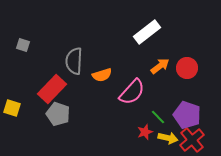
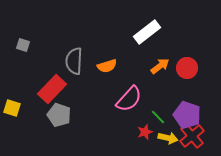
orange semicircle: moved 5 px right, 9 px up
pink semicircle: moved 3 px left, 7 px down
gray pentagon: moved 1 px right, 1 px down
red cross: moved 4 px up
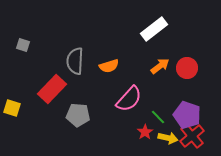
white rectangle: moved 7 px right, 3 px up
gray semicircle: moved 1 px right
orange semicircle: moved 2 px right
gray pentagon: moved 19 px right; rotated 15 degrees counterclockwise
red star: rotated 14 degrees counterclockwise
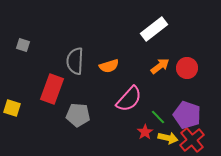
red rectangle: rotated 24 degrees counterclockwise
red cross: moved 4 px down
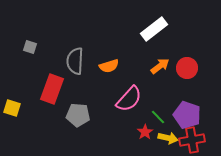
gray square: moved 7 px right, 2 px down
red cross: rotated 30 degrees clockwise
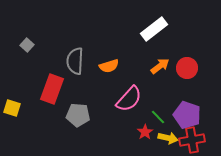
gray square: moved 3 px left, 2 px up; rotated 24 degrees clockwise
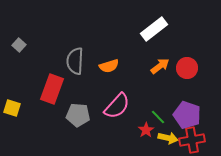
gray square: moved 8 px left
pink semicircle: moved 12 px left, 7 px down
red star: moved 1 px right, 2 px up
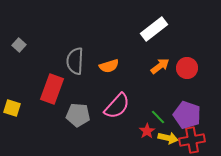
red star: moved 1 px right, 1 px down
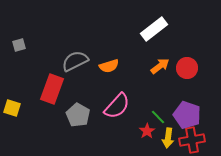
gray square: rotated 32 degrees clockwise
gray semicircle: rotated 60 degrees clockwise
gray pentagon: rotated 25 degrees clockwise
yellow arrow: rotated 84 degrees clockwise
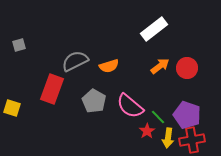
pink semicircle: moved 13 px right; rotated 88 degrees clockwise
gray pentagon: moved 16 px right, 14 px up
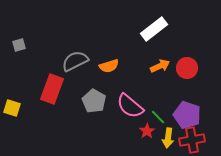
orange arrow: rotated 12 degrees clockwise
